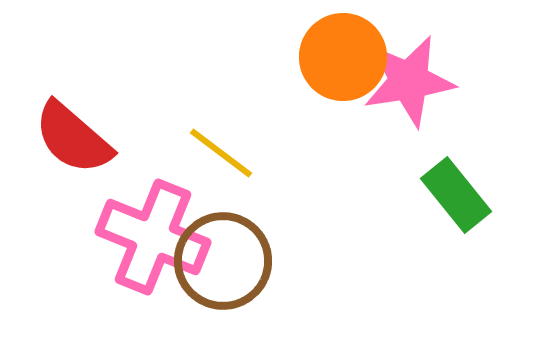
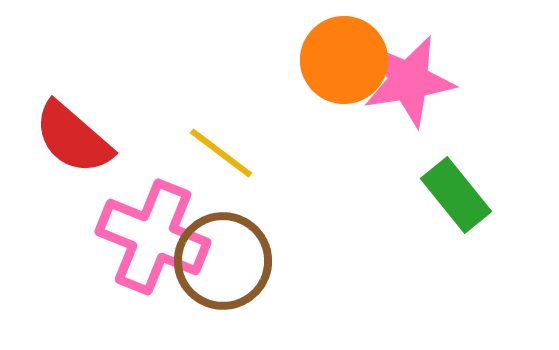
orange circle: moved 1 px right, 3 px down
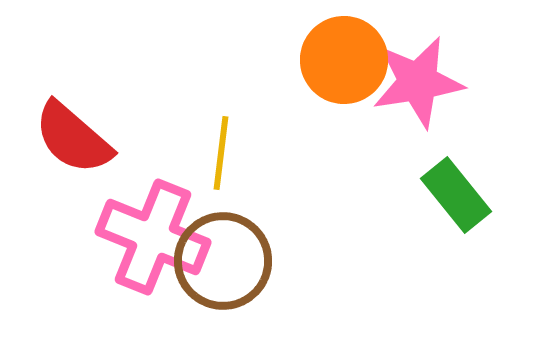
pink star: moved 9 px right, 1 px down
yellow line: rotated 60 degrees clockwise
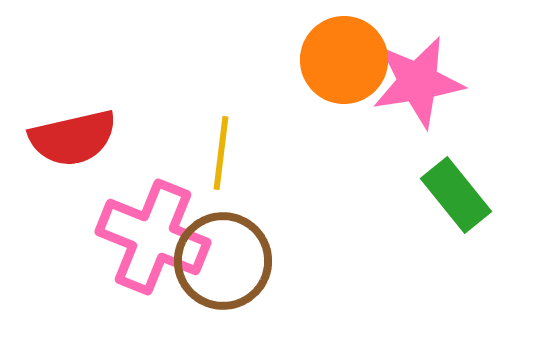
red semicircle: rotated 54 degrees counterclockwise
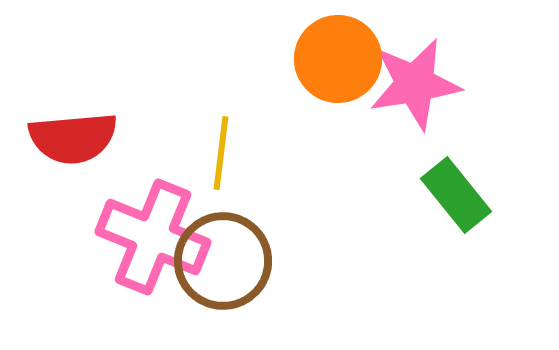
orange circle: moved 6 px left, 1 px up
pink star: moved 3 px left, 2 px down
red semicircle: rotated 8 degrees clockwise
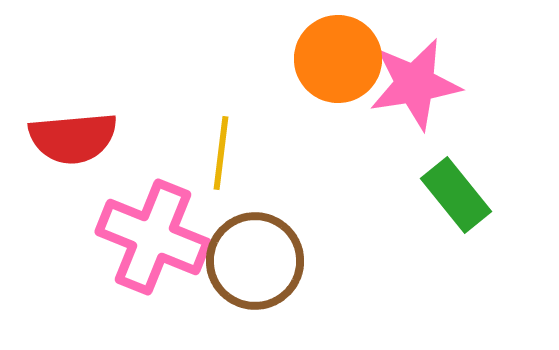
brown circle: moved 32 px right
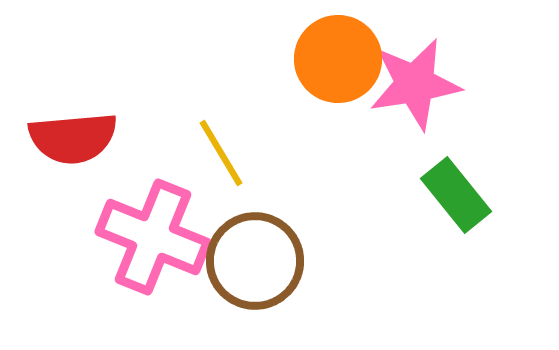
yellow line: rotated 38 degrees counterclockwise
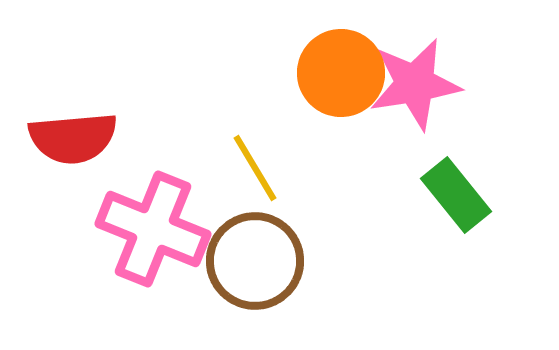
orange circle: moved 3 px right, 14 px down
yellow line: moved 34 px right, 15 px down
pink cross: moved 8 px up
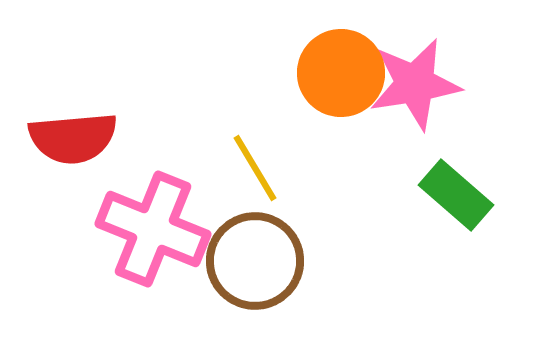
green rectangle: rotated 10 degrees counterclockwise
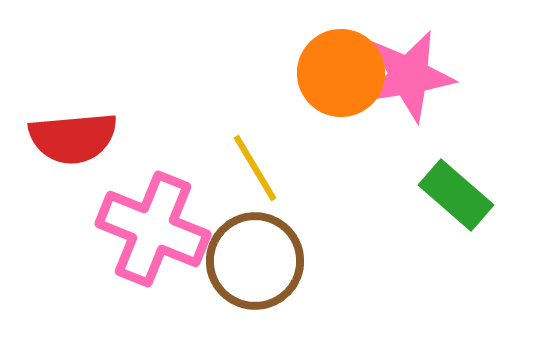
pink star: moved 6 px left, 8 px up
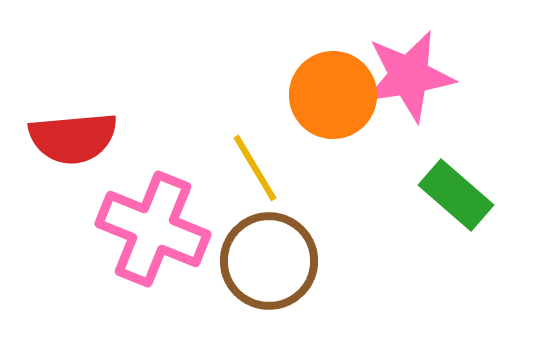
orange circle: moved 8 px left, 22 px down
brown circle: moved 14 px right
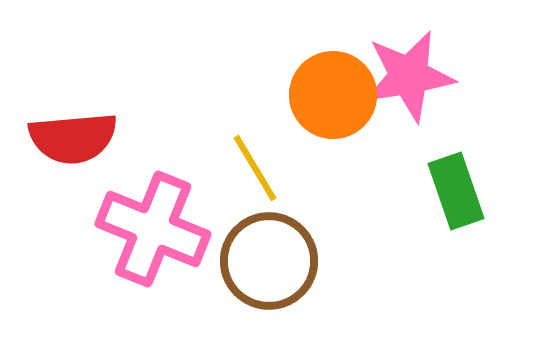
green rectangle: moved 4 px up; rotated 30 degrees clockwise
